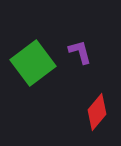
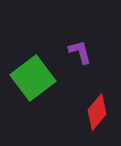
green square: moved 15 px down
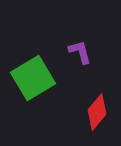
green square: rotated 6 degrees clockwise
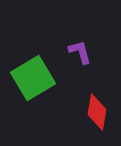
red diamond: rotated 30 degrees counterclockwise
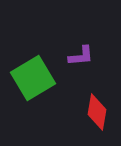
purple L-shape: moved 1 px right, 4 px down; rotated 100 degrees clockwise
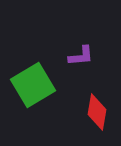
green square: moved 7 px down
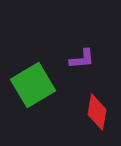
purple L-shape: moved 1 px right, 3 px down
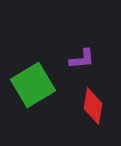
red diamond: moved 4 px left, 6 px up
